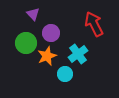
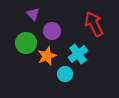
purple circle: moved 1 px right, 2 px up
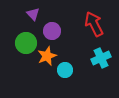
cyan cross: moved 23 px right, 4 px down; rotated 12 degrees clockwise
cyan circle: moved 4 px up
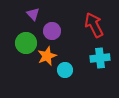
red arrow: moved 1 px down
cyan cross: moved 1 px left; rotated 18 degrees clockwise
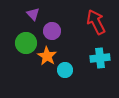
red arrow: moved 2 px right, 3 px up
orange star: rotated 18 degrees counterclockwise
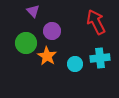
purple triangle: moved 3 px up
cyan circle: moved 10 px right, 6 px up
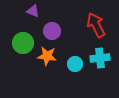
purple triangle: rotated 24 degrees counterclockwise
red arrow: moved 3 px down
green circle: moved 3 px left
orange star: rotated 24 degrees counterclockwise
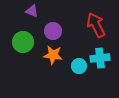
purple triangle: moved 1 px left
purple circle: moved 1 px right
green circle: moved 1 px up
orange star: moved 6 px right, 1 px up
cyan circle: moved 4 px right, 2 px down
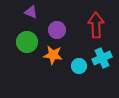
purple triangle: moved 1 px left, 1 px down
red arrow: rotated 25 degrees clockwise
purple circle: moved 4 px right, 1 px up
green circle: moved 4 px right
cyan cross: moved 2 px right; rotated 18 degrees counterclockwise
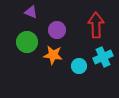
cyan cross: moved 1 px right, 1 px up
